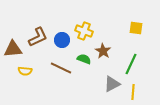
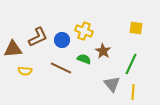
gray triangle: rotated 42 degrees counterclockwise
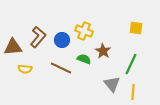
brown L-shape: rotated 25 degrees counterclockwise
brown triangle: moved 2 px up
yellow semicircle: moved 2 px up
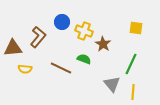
blue circle: moved 18 px up
brown triangle: moved 1 px down
brown star: moved 7 px up
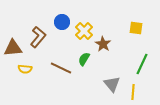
yellow cross: rotated 24 degrees clockwise
green semicircle: rotated 80 degrees counterclockwise
green line: moved 11 px right
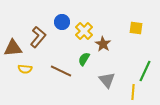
green line: moved 3 px right, 7 px down
brown line: moved 3 px down
gray triangle: moved 5 px left, 4 px up
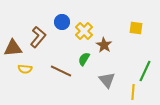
brown star: moved 1 px right, 1 px down
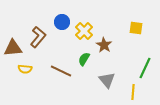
green line: moved 3 px up
